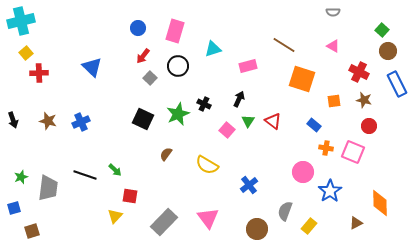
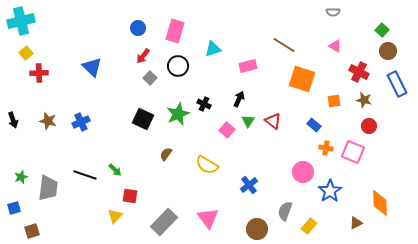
pink triangle at (333, 46): moved 2 px right
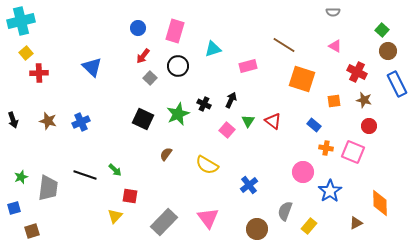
red cross at (359, 72): moved 2 px left
black arrow at (239, 99): moved 8 px left, 1 px down
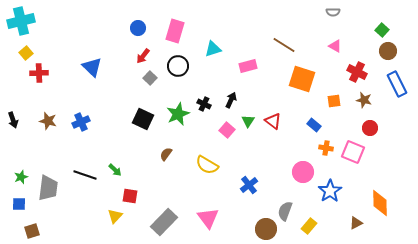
red circle at (369, 126): moved 1 px right, 2 px down
blue square at (14, 208): moved 5 px right, 4 px up; rotated 16 degrees clockwise
brown circle at (257, 229): moved 9 px right
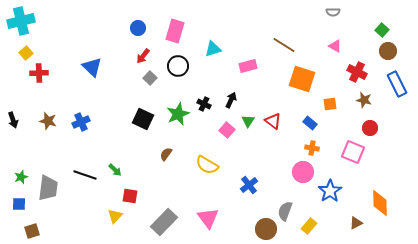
orange square at (334, 101): moved 4 px left, 3 px down
blue rectangle at (314, 125): moved 4 px left, 2 px up
orange cross at (326, 148): moved 14 px left
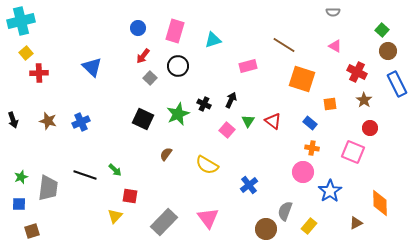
cyan triangle at (213, 49): moved 9 px up
brown star at (364, 100): rotated 21 degrees clockwise
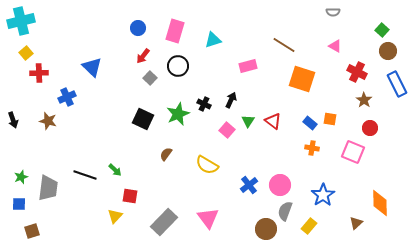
orange square at (330, 104): moved 15 px down; rotated 16 degrees clockwise
blue cross at (81, 122): moved 14 px left, 25 px up
pink circle at (303, 172): moved 23 px left, 13 px down
blue star at (330, 191): moved 7 px left, 4 px down
brown triangle at (356, 223): rotated 16 degrees counterclockwise
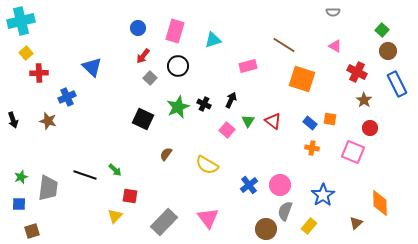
green star at (178, 114): moved 7 px up
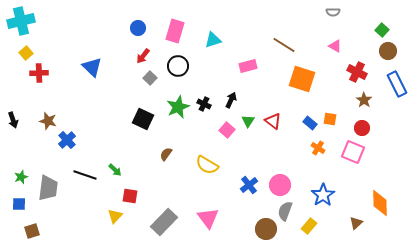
blue cross at (67, 97): moved 43 px down; rotated 18 degrees counterclockwise
red circle at (370, 128): moved 8 px left
orange cross at (312, 148): moved 6 px right; rotated 24 degrees clockwise
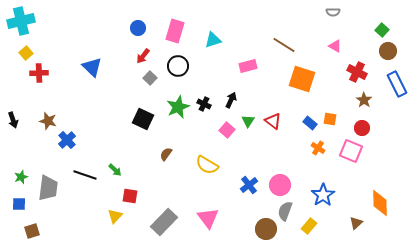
pink square at (353, 152): moved 2 px left, 1 px up
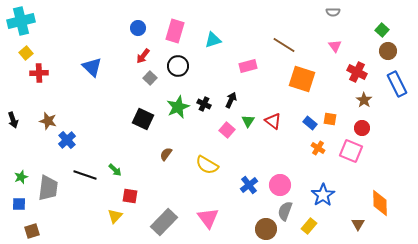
pink triangle at (335, 46): rotated 24 degrees clockwise
brown triangle at (356, 223): moved 2 px right, 1 px down; rotated 16 degrees counterclockwise
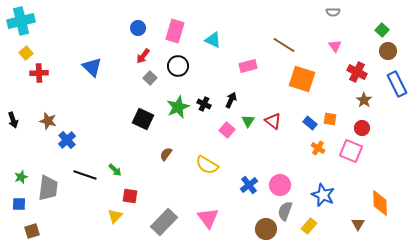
cyan triangle at (213, 40): rotated 42 degrees clockwise
blue star at (323, 195): rotated 15 degrees counterclockwise
